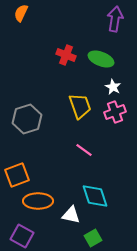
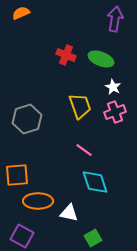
orange semicircle: rotated 42 degrees clockwise
orange square: rotated 15 degrees clockwise
cyan diamond: moved 14 px up
white triangle: moved 2 px left, 2 px up
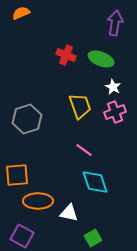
purple arrow: moved 4 px down
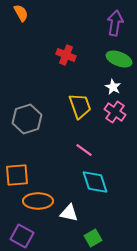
orange semicircle: rotated 84 degrees clockwise
green ellipse: moved 18 px right
pink cross: rotated 35 degrees counterclockwise
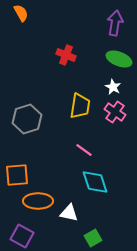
yellow trapezoid: rotated 28 degrees clockwise
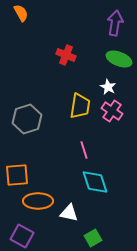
white star: moved 5 px left
pink cross: moved 3 px left, 1 px up
pink line: rotated 36 degrees clockwise
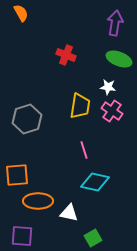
white star: rotated 21 degrees counterclockwise
cyan diamond: rotated 60 degrees counterclockwise
purple square: rotated 25 degrees counterclockwise
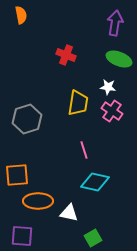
orange semicircle: moved 2 px down; rotated 18 degrees clockwise
yellow trapezoid: moved 2 px left, 3 px up
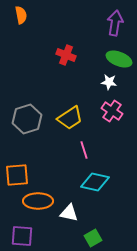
white star: moved 1 px right, 5 px up
yellow trapezoid: moved 8 px left, 15 px down; rotated 48 degrees clockwise
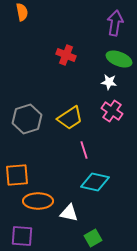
orange semicircle: moved 1 px right, 3 px up
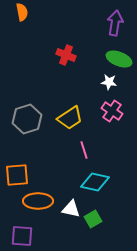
white triangle: moved 2 px right, 4 px up
green square: moved 19 px up
